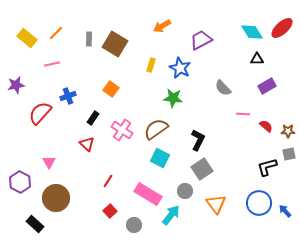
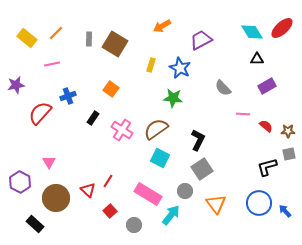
red triangle at (87, 144): moved 1 px right, 46 px down
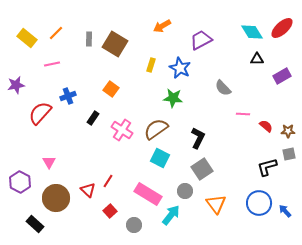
purple rectangle at (267, 86): moved 15 px right, 10 px up
black L-shape at (198, 140): moved 2 px up
